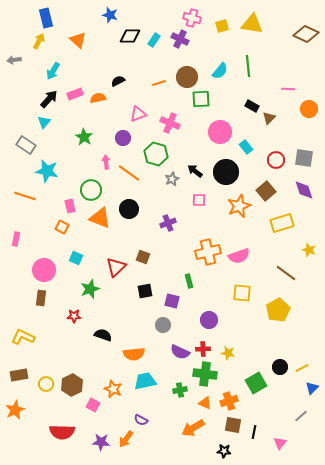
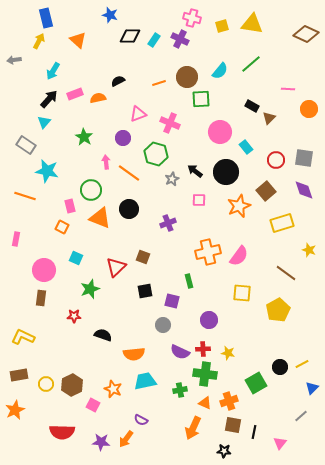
green line at (248, 66): moved 3 px right, 2 px up; rotated 55 degrees clockwise
pink semicircle at (239, 256): rotated 35 degrees counterclockwise
yellow line at (302, 368): moved 4 px up
orange arrow at (193, 428): rotated 35 degrees counterclockwise
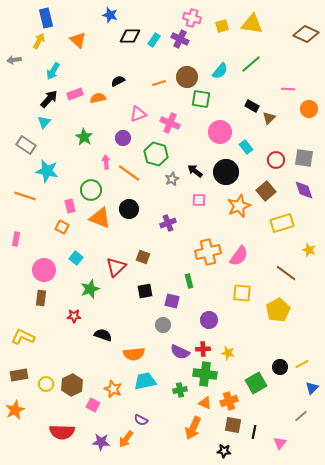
green square at (201, 99): rotated 12 degrees clockwise
cyan square at (76, 258): rotated 16 degrees clockwise
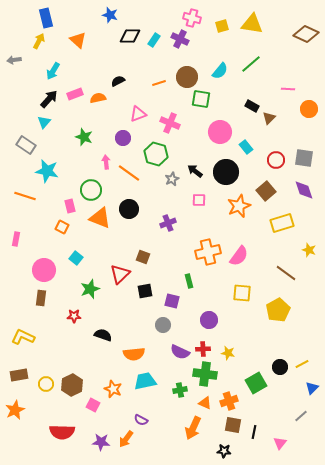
green star at (84, 137): rotated 12 degrees counterclockwise
red triangle at (116, 267): moved 4 px right, 7 px down
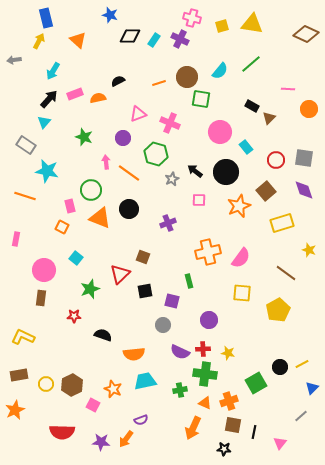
pink semicircle at (239, 256): moved 2 px right, 2 px down
purple semicircle at (141, 420): rotated 48 degrees counterclockwise
black star at (224, 451): moved 2 px up
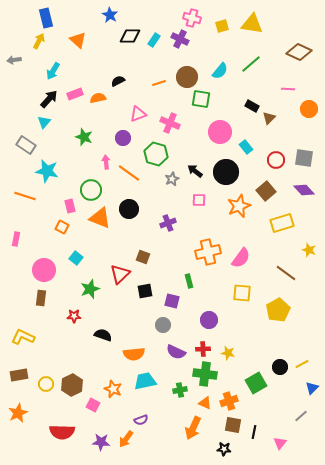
blue star at (110, 15): rotated 14 degrees clockwise
brown diamond at (306, 34): moved 7 px left, 18 px down
purple diamond at (304, 190): rotated 25 degrees counterclockwise
purple semicircle at (180, 352): moved 4 px left
orange star at (15, 410): moved 3 px right, 3 px down
